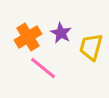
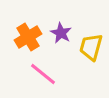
pink line: moved 6 px down
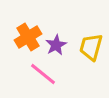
purple star: moved 5 px left, 12 px down; rotated 15 degrees clockwise
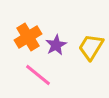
yellow trapezoid: rotated 16 degrees clockwise
pink line: moved 5 px left, 1 px down
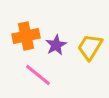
orange cross: moved 2 px left, 1 px up; rotated 20 degrees clockwise
yellow trapezoid: moved 1 px left
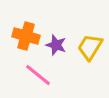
orange cross: rotated 28 degrees clockwise
purple star: rotated 25 degrees counterclockwise
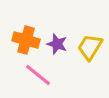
orange cross: moved 4 px down
purple star: moved 1 px right, 1 px up
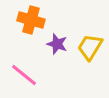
orange cross: moved 5 px right, 20 px up
pink line: moved 14 px left
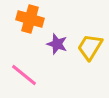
orange cross: moved 1 px left, 1 px up
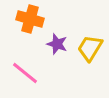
yellow trapezoid: moved 1 px down
pink line: moved 1 px right, 2 px up
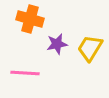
purple star: rotated 30 degrees counterclockwise
pink line: rotated 36 degrees counterclockwise
